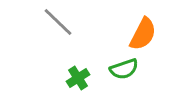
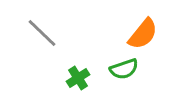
gray line: moved 16 px left, 11 px down
orange semicircle: rotated 12 degrees clockwise
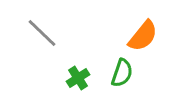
orange semicircle: moved 2 px down
green semicircle: moved 2 px left, 4 px down; rotated 52 degrees counterclockwise
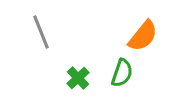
gray line: moved 1 px left, 1 px up; rotated 24 degrees clockwise
green cross: rotated 10 degrees counterclockwise
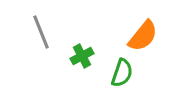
green cross: moved 4 px right, 22 px up; rotated 15 degrees clockwise
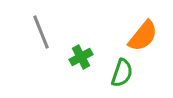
green cross: moved 1 px left, 1 px down
